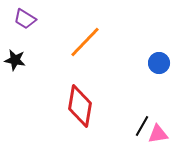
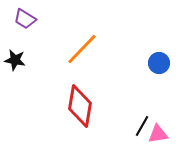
orange line: moved 3 px left, 7 px down
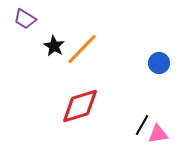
black star: moved 39 px right, 14 px up; rotated 20 degrees clockwise
red diamond: rotated 63 degrees clockwise
black line: moved 1 px up
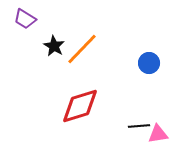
blue circle: moved 10 px left
black line: moved 3 px left, 1 px down; rotated 55 degrees clockwise
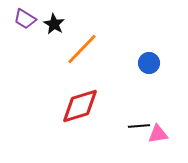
black star: moved 22 px up
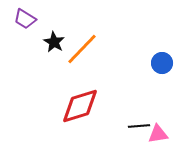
black star: moved 18 px down
blue circle: moved 13 px right
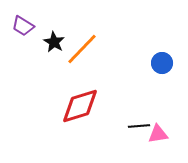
purple trapezoid: moved 2 px left, 7 px down
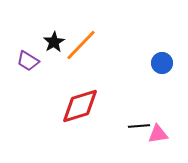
purple trapezoid: moved 5 px right, 35 px down
black star: rotated 10 degrees clockwise
orange line: moved 1 px left, 4 px up
